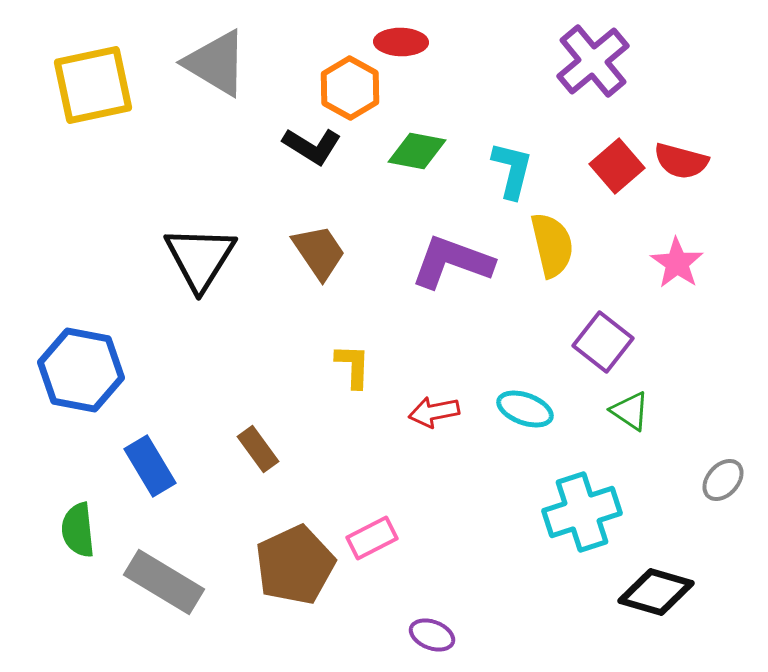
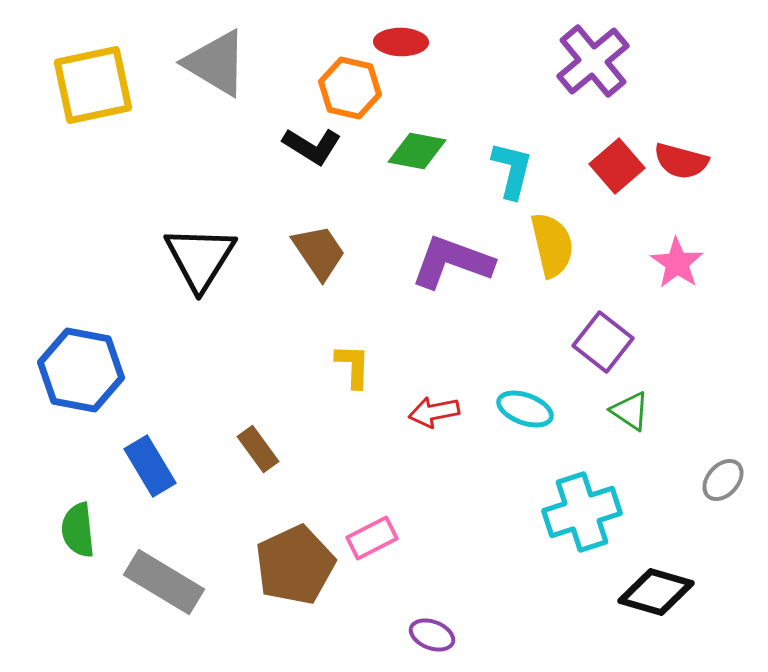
orange hexagon: rotated 16 degrees counterclockwise
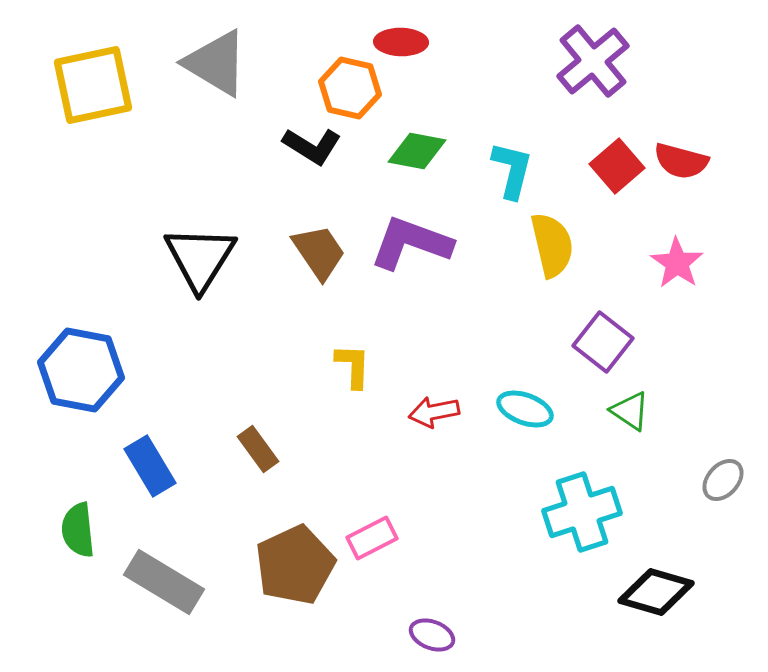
purple L-shape: moved 41 px left, 19 px up
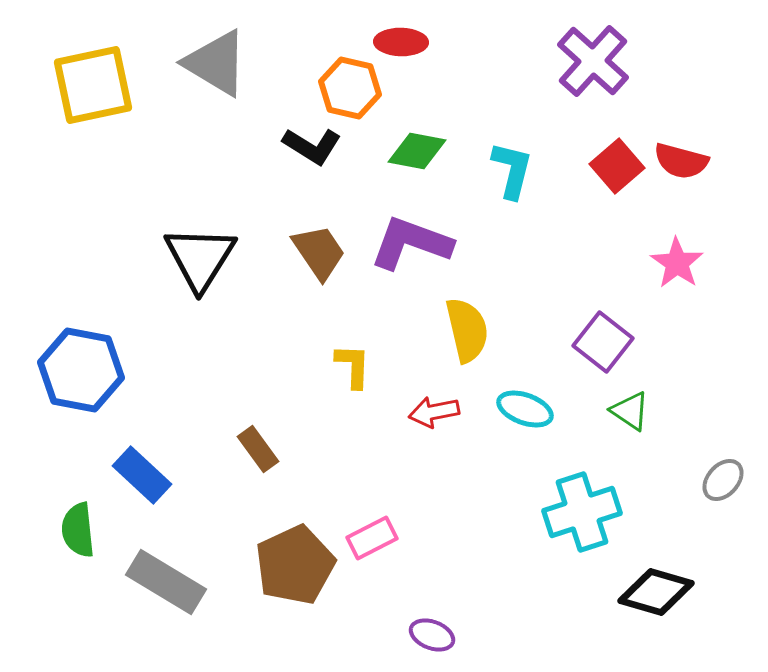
purple cross: rotated 8 degrees counterclockwise
yellow semicircle: moved 85 px left, 85 px down
blue rectangle: moved 8 px left, 9 px down; rotated 16 degrees counterclockwise
gray rectangle: moved 2 px right
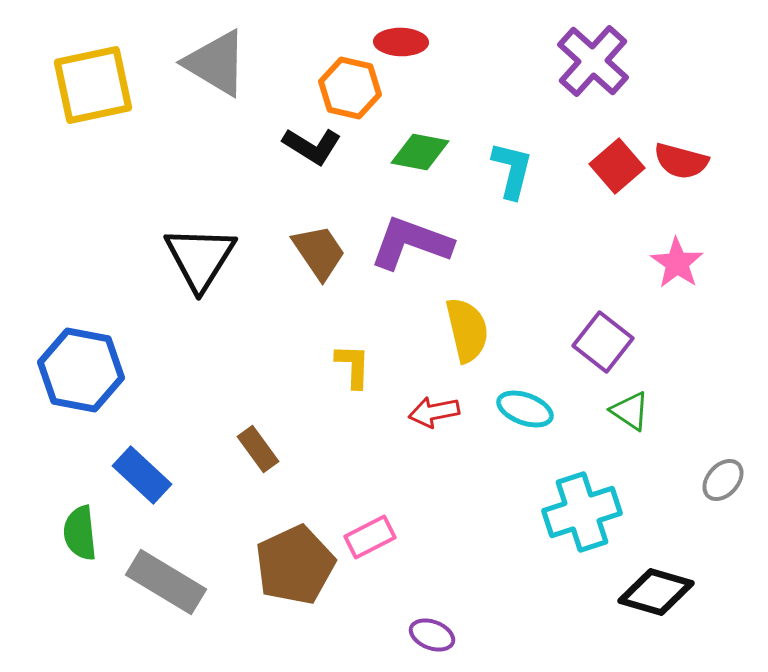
green diamond: moved 3 px right, 1 px down
green semicircle: moved 2 px right, 3 px down
pink rectangle: moved 2 px left, 1 px up
